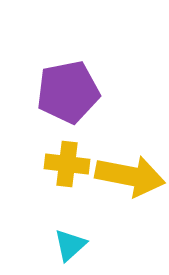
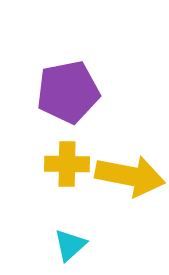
yellow cross: rotated 6 degrees counterclockwise
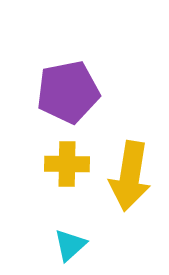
yellow arrow: rotated 88 degrees clockwise
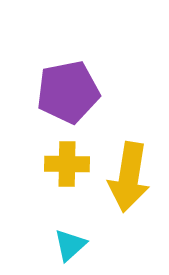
yellow arrow: moved 1 px left, 1 px down
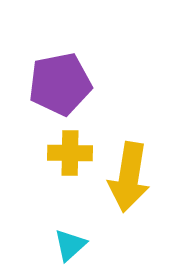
purple pentagon: moved 8 px left, 8 px up
yellow cross: moved 3 px right, 11 px up
